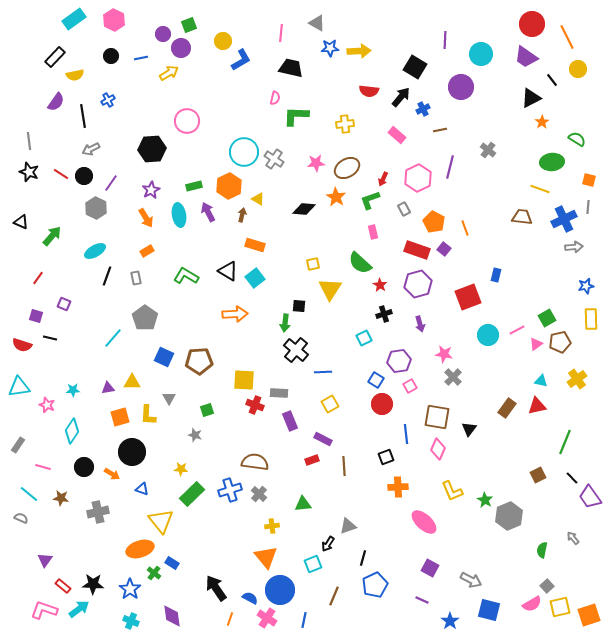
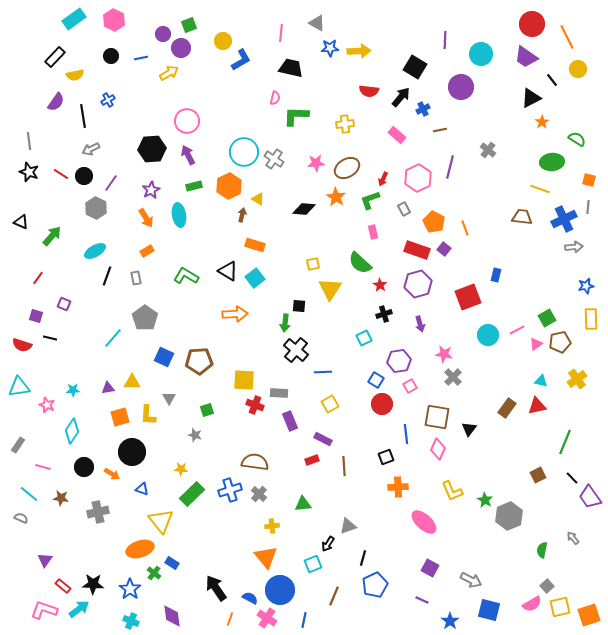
purple arrow at (208, 212): moved 20 px left, 57 px up
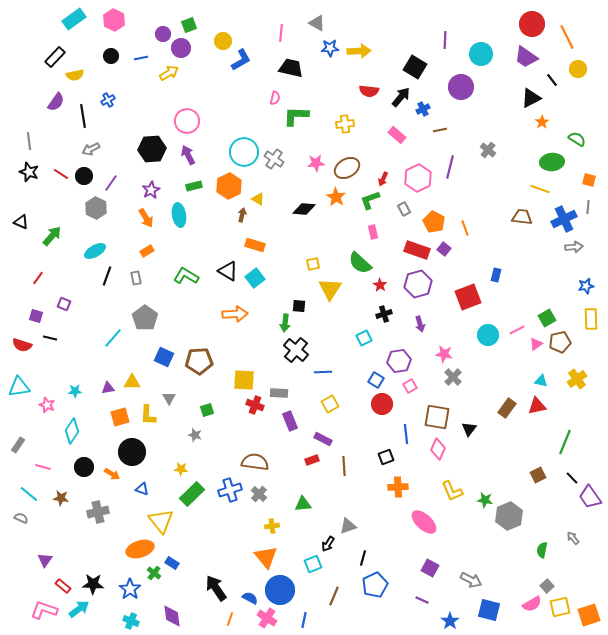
cyan star at (73, 390): moved 2 px right, 1 px down
green star at (485, 500): rotated 21 degrees counterclockwise
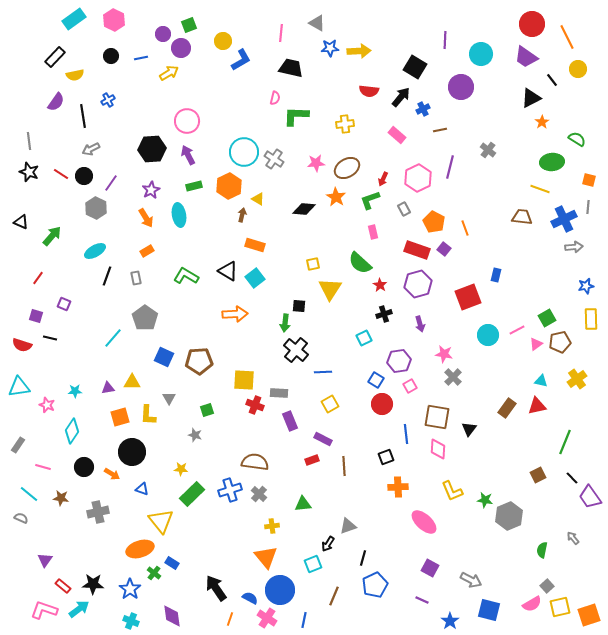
pink diamond at (438, 449): rotated 20 degrees counterclockwise
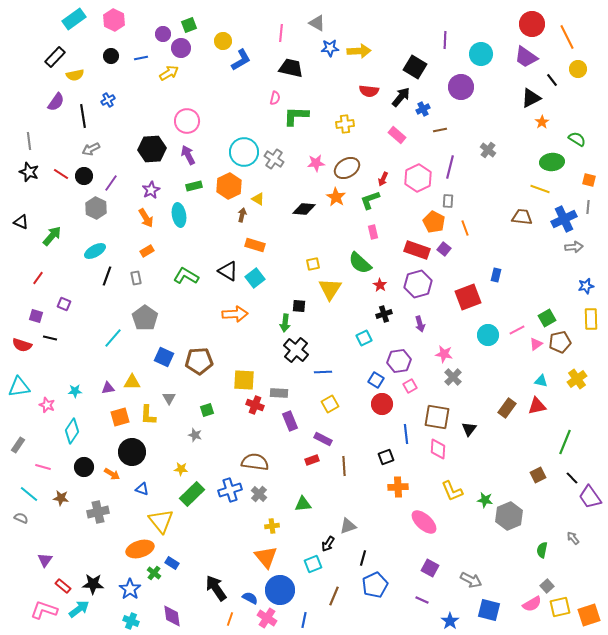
gray rectangle at (404, 209): moved 44 px right, 8 px up; rotated 32 degrees clockwise
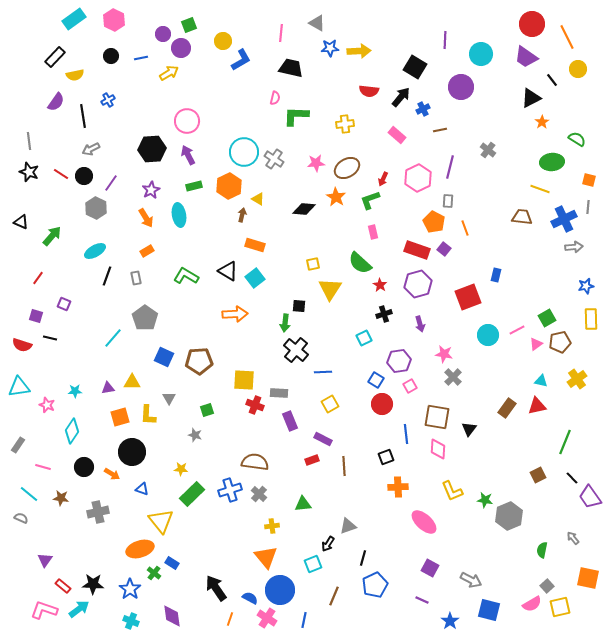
orange square at (589, 615): moved 1 px left, 37 px up; rotated 30 degrees clockwise
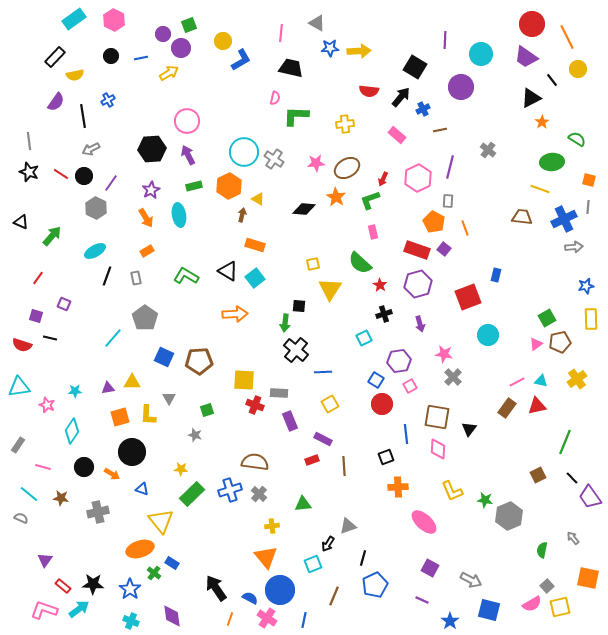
pink line at (517, 330): moved 52 px down
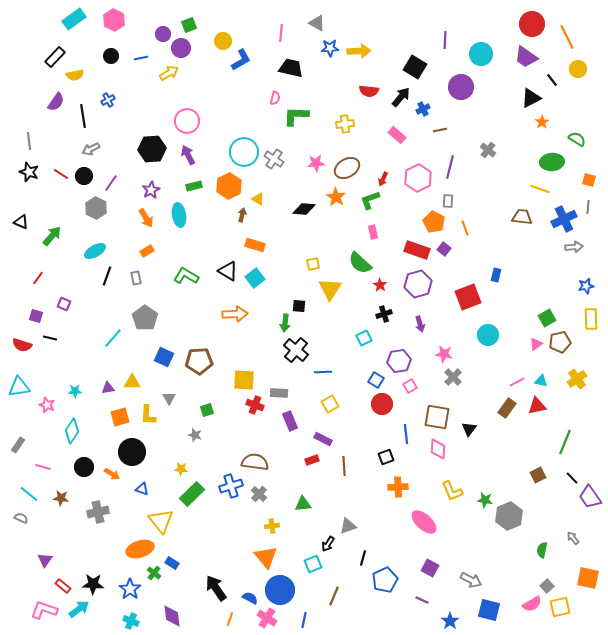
blue cross at (230, 490): moved 1 px right, 4 px up
blue pentagon at (375, 585): moved 10 px right, 5 px up
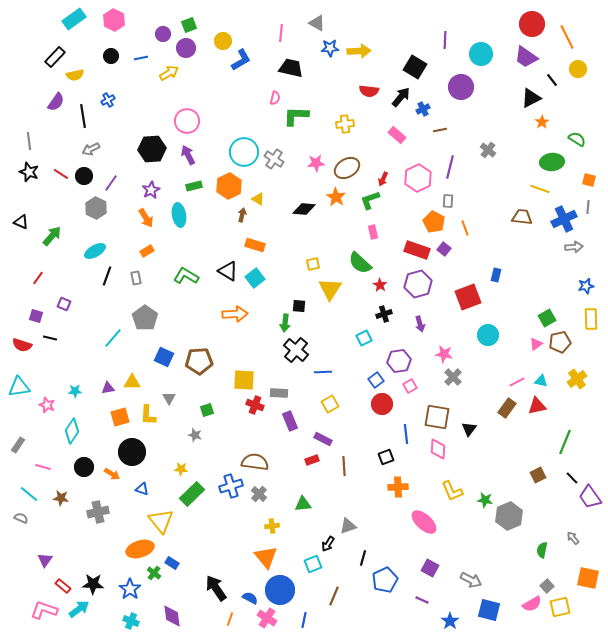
purple circle at (181, 48): moved 5 px right
blue square at (376, 380): rotated 21 degrees clockwise
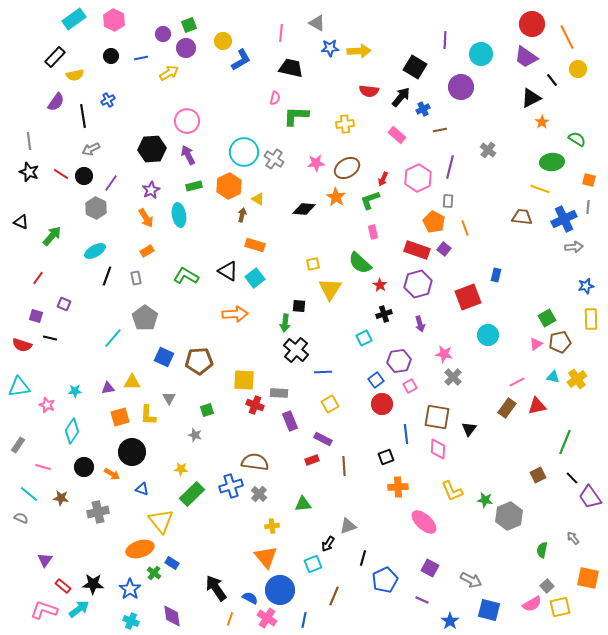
cyan triangle at (541, 381): moved 12 px right, 4 px up
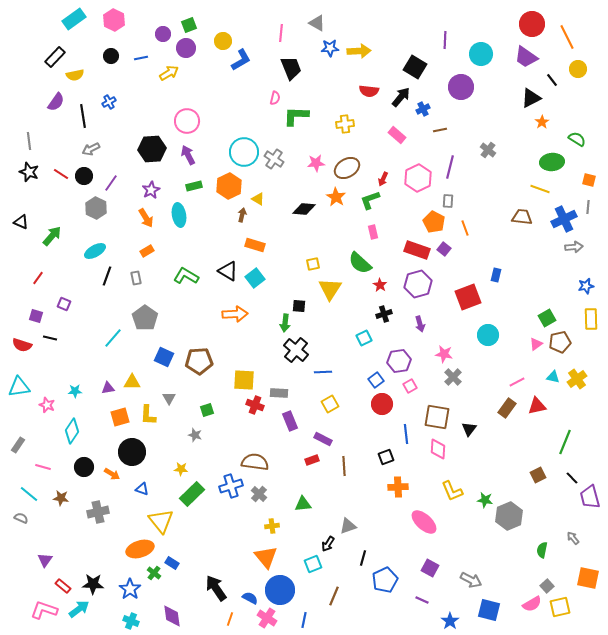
black trapezoid at (291, 68): rotated 55 degrees clockwise
blue cross at (108, 100): moved 1 px right, 2 px down
purple trapezoid at (590, 497): rotated 20 degrees clockwise
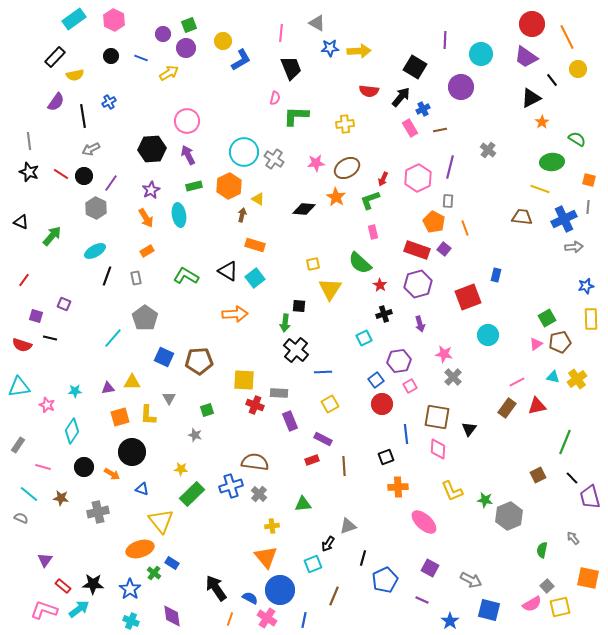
blue line at (141, 58): rotated 32 degrees clockwise
pink rectangle at (397, 135): moved 13 px right, 7 px up; rotated 18 degrees clockwise
red line at (38, 278): moved 14 px left, 2 px down
